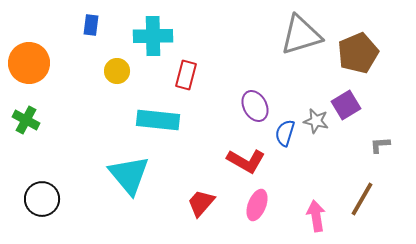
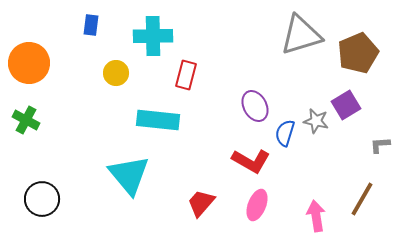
yellow circle: moved 1 px left, 2 px down
red L-shape: moved 5 px right
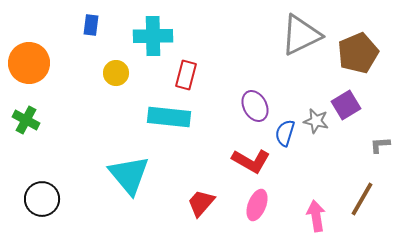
gray triangle: rotated 9 degrees counterclockwise
cyan rectangle: moved 11 px right, 3 px up
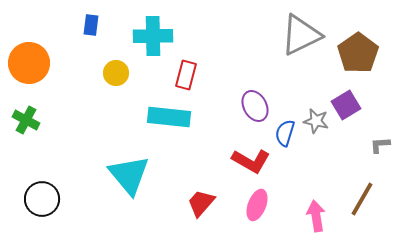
brown pentagon: rotated 12 degrees counterclockwise
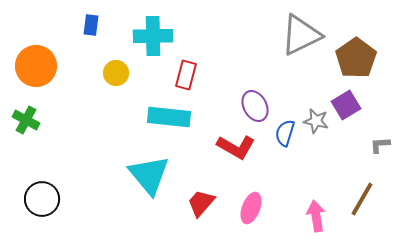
brown pentagon: moved 2 px left, 5 px down
orange circle: moved 7 px right, 3 px down
red L-shape: moved 15 px left, 14 px up
cyan triangle: moved 20 px right
pink ellipse: moved 6 px left, 3 px down
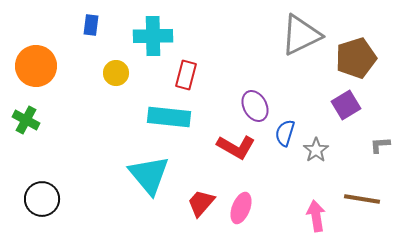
brown pentagon: rotated 18 degrees clockwise
gray star: moved 29 px down; rotated 25 degrees clockwise
brown line: rotated 69 degrees clockwise
pink ellipse: moved 10 px left
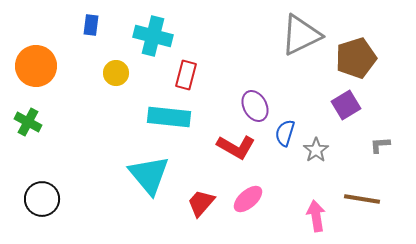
cyan cross: rotated 15 degrees clockwise
green cross: moved 2 px right, 2 px down
pink ellipse: moved 7 px right, 9 px up; rotated 28 degrees clockwise
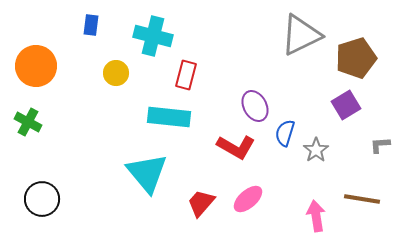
cyan triangle: moved 2 px left, 2 px up
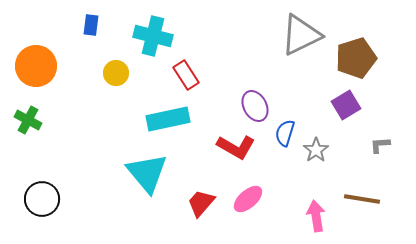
red rectangle: rotated 48 degrees counterclockwise
cyan rectangle: moved 1 px left, 2 px down; rotated 18 degrees counterclockwise
green cross: moved 2 px up
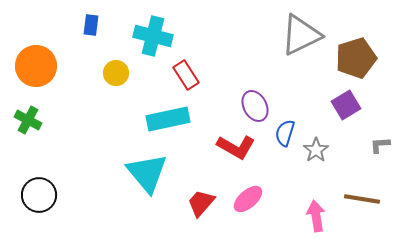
black circle: moved 3 px left, 4 px up
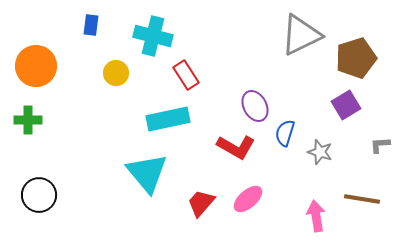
green cross: rotated 28 degrees counterclockwise
gray star: moved 4 px right, 2 px down; rotated 20 degrees counterclockwise
